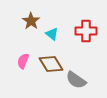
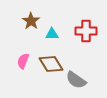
cyan triangle: rotated 40 degrees counterclockwise
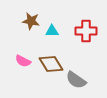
brown star: rotated 24 degrees counterclockwise
cyan triangle: moved 3 px up
pink semicircle: rotated 84 degrees counterclockwise
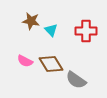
cyan triangle: moved 1 px left, 1 px up; rotated 48 degrees clockwise
pink semicircle: moved 2 px right
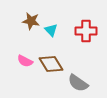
gray semicircle: moved 2 px right, 3 px down
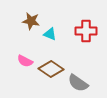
cyan triangle: moved 1 px left, 4 px down; rotated 24 degrees counterclockwise
brown diamond: moved 5 px down; rotated 25 degrees counterclockwise
